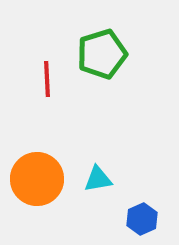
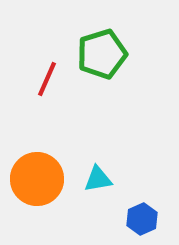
red line: rotated 27 degrees clockwise
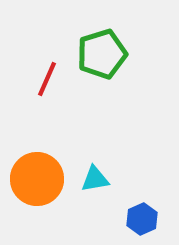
cyan triangle: moved 3 px left
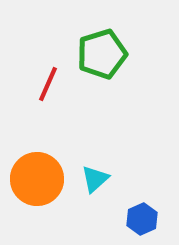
red line: moved 1 px right, 5 px down
cyan triangle: rotated 32 degrees counterclockwise
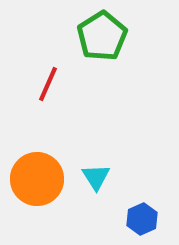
green pentagon: moved 18 px up; rotated 15 degrees counterclockwise
cyan triangle: moved 1 px right, 2 px up; rotated 20 degrees counterclockwise
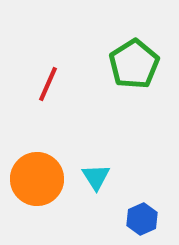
green pentagon: moved 32 px right, 28 px down
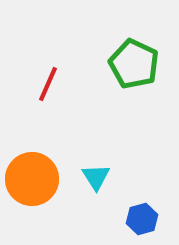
green pentagon: rotated 15 degrees counterclockwise
orange circle: moved 5 px left
blue hexagon: rotated 8 degrees clockwise
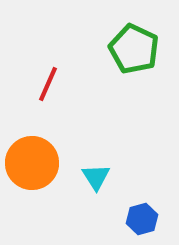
green pentagon: moved 15 px up
orange circle: moved 16 px up
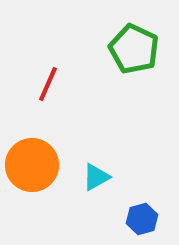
orange circle: moved 2 px down
cyan triangle: rotated 32 degrees clockwise
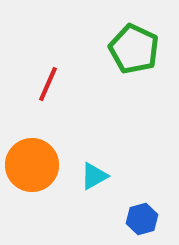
cyan triangle: moved 2 px left, 1 px up
